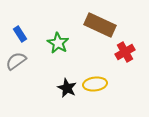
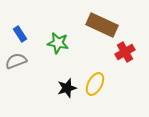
brown rectangle: moved 2 px right
green star: rotated 20 degrees counterclockwise
gray semicircle: rotated 15 degrees clockwise
yellow ellipse: rotated 55 degrees counterclockwise
black star: rotated 30 degrees clockwise
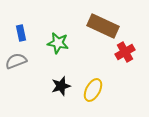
brown rectangle: moved 1 px right, 1 px down
blue rectangle: moved 1 px right, 1 px up; rotated 21 degrees clockwise
yellow ellipse: moved 2 px left, 6 px down
black star: moved 6 px left, 2 px up
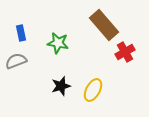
brown rectangle: moved 1 px right, 1 px up; rotated 24 degrees clockwise
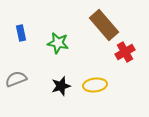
gray semicircle: moved 18 px down
yellow ellipse: moved 2 px right, 5 px up; rotated 55 degrees clockwise
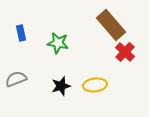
brown rectangle: moved 7 px right
red cross: rotated 18 degrees counterclockwise
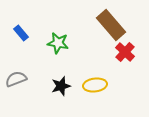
blue rectangle: rotated 28 degrees counterclockwise
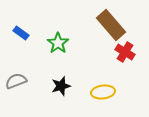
blue rectangle: rotated 14 degrees counterclockwise
green star: rotated 25 degrees clockwise
red cross: rotated 12 degrees counterclockwise
gray semicircle: moved 2 px down
yellow ellipse: moved 8 px right, 7 px down
